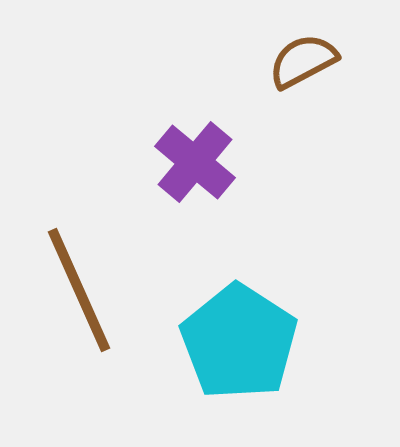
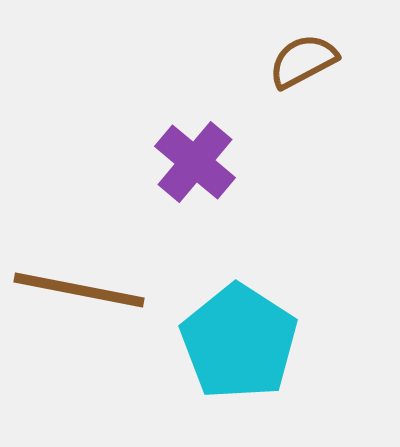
brown line: rotated 55 degrees counterclockwise
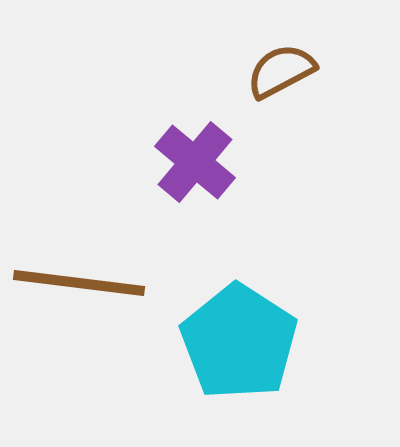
brown semicircle: moved 22 px left, 10 px down
brown line: moved 7 px up; rotated 4 degrees counterclockwise
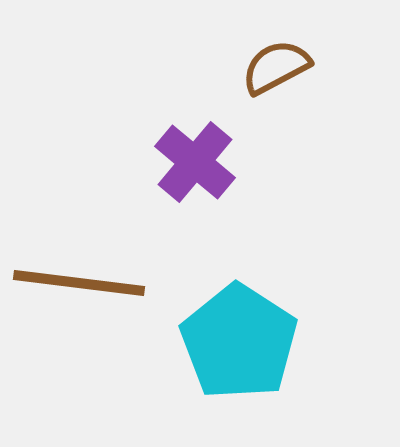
brown semicircle: moved 5 px left, 4 px up
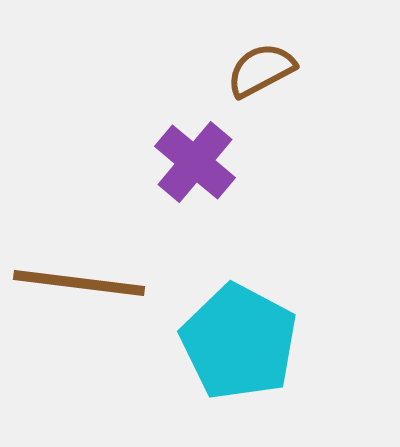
brown semicircle: moved 15 px left, 3 px down
cyan pentagon: rotated 5 degrees counterclockwise
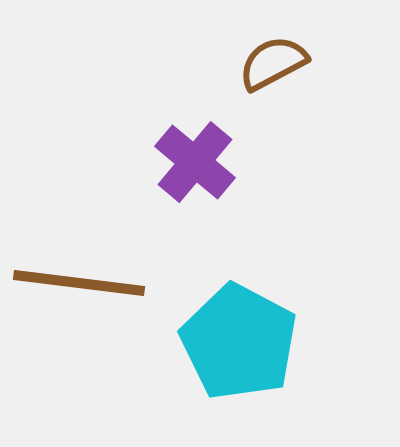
brown semicircle: moved 12 px right, 7 px up
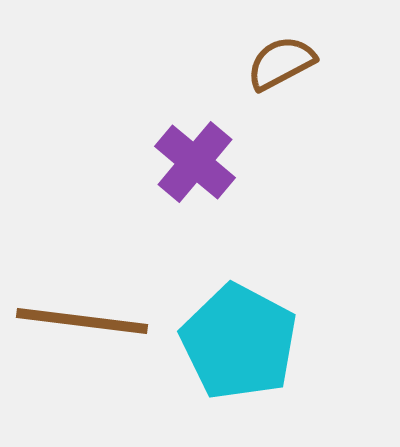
brown semicircle: moved 8 px right
brown line: moved 3 px right, 38 px down
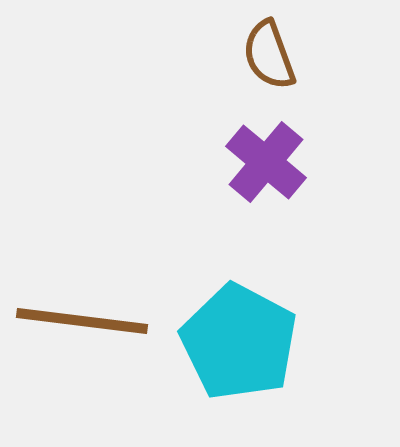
brown semicircle: moved 12 px left, 8 px up; rotated 82 degrees counterclockwise
purple cross: moved 71 px right
